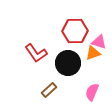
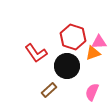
red hexagon: moved 2 px left, 6 px down; rotated 20 degrees clockwise
pink triangle: rotated 21 degrees counterclockwise
black circle: moved 1 px left, 3 px down
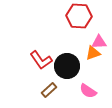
red hexagon: moved 6 px right, 21 px up; rotated 15 degrees counterclockwise
red L-shape: moved 5 px right, 7 px down
pink semicircle: moved 4 px left, 1 px up; rotated 78 degrees counterclockwise
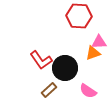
black circle: moved 2 px left, 2 px down
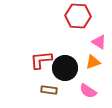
red hexagon: moved 1 px left
pink triangle: rotated 35 degrees clockwise
orange triangle: moved 9 px down
red L-shape: rotated 120 degrees clockwise
brown rectangle: rotated 49 degrees clockwise
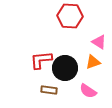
red hexagon: moved 8 px left
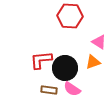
pink semicircle: moved 16 px left, 2 px up
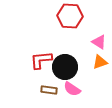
orange triangle: moved 7 px right
black circle: moved 1 px up
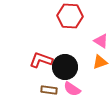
pink triangle: moved 2 px right, 1 px up
red L-shape: rotated 25 degrees clockwise
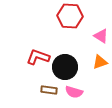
pink triangle: moved 5 px up
red L-shape: moved 3 px left, 3 px up
pink semicircle: moved 2 px right, 3 px down; rotated 18 degrees counterclockwise
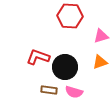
pink triangle: rotated 49 degrees counterclockwise
